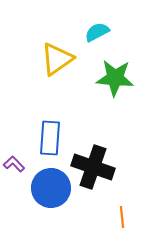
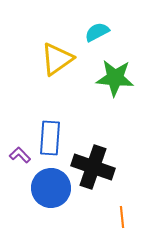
purple L-shape: moved 6 px right, 9 px up
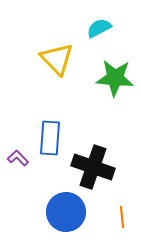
cyan semicircle: moved 2 px right, 4 px up
yellow triangle: rotated 39 degrees counterclockwise
purple L-shape: moved 2 px left, 3 px down
blue circle: moved 15 px right, 24 px down
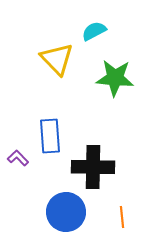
cyan semicircle: moved 5 px left, 3 px down
blue rectangle: moved 2 px up; rotated 8 degrees counterclockwise
black cross: rotated 18 degrees counterclockwise
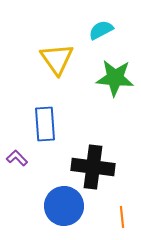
cyan semicircle: moved 7 px right, 1 px up
yellow triangle: rotated 9 degrees clockwise
blue rectangle: moved 5 px left, 12 px up
purple L-shape: moved 1 px left
black cross: rotated 6 degrees clockwise
blue circle: moved 2 px left, 6 px up
